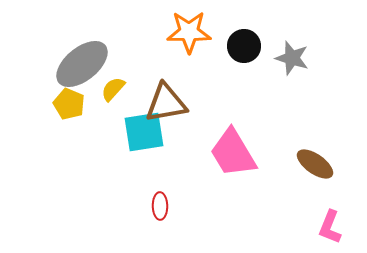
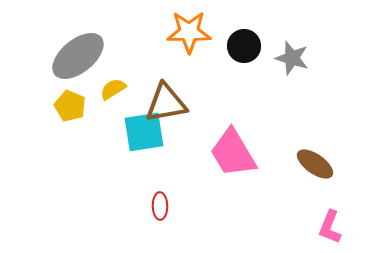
gray ellipse: moved 4 px left, 8 px up
yellow semicircle: rotated 16 degrees clockwise
yellow pentagon: moved 1 px right, 2 px down
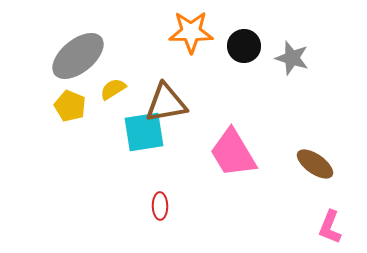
orange star: moved 2 px right
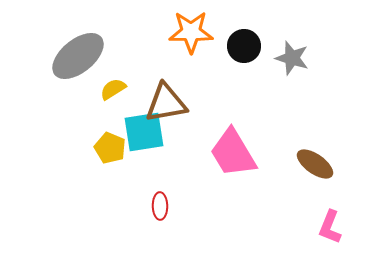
yellow pentagon: moved 40 px right, 42 px down
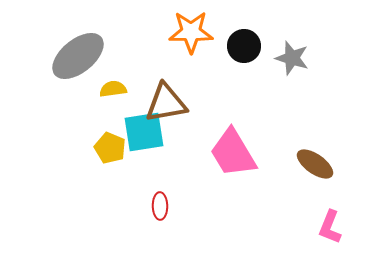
yellow semicircle: rotated 24 degrees clockwise
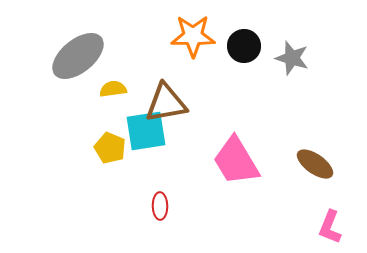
orange star: moved 2 px right, 4 px down
cyan square: moved 2 px right, 1 px up
pink trapezoid: moved 3 px right, 8 px down
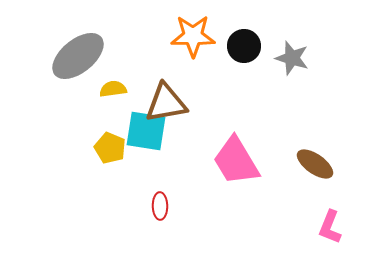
cyan square: rotated 18 degrees clockwise
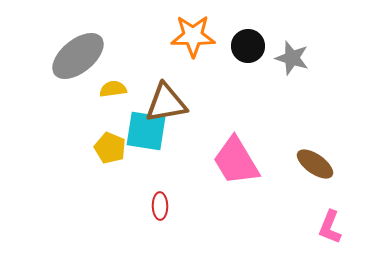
black circle: moved 4 px right
